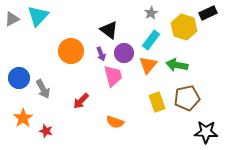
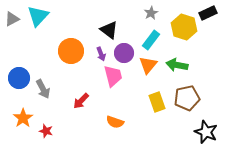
black star: rotated 20 degrees clockwise
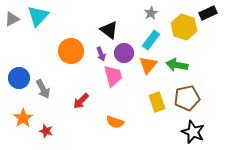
black star: moved 13 px left
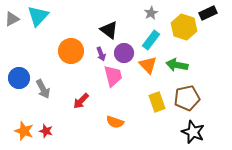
orange triangle: rotated 24 degrees counterclockwise
orange star: moved 1 px right, 13 px down; rotated 18 degrees counterclockwise
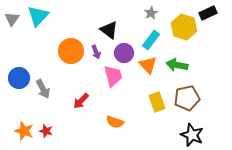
gray triangle: rotated 28 degrees counterclockwise
purple arrow: moved 5 px left, 2 px up
black star: moved 1 px left, 3 px down
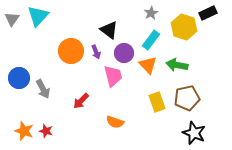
black star: moved 2 px right, 2 px up
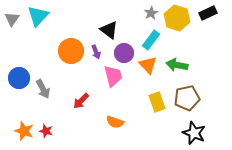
yellow hexagon: moved 7 px left, 9 px up
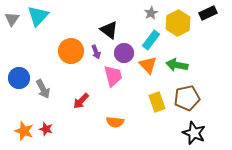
yellow hexagon: moved 1 px right, 5 px down; rotated 15 degrees clockwise
orange semicircle: rotated 12 degrees counterclockwise
red star: moved 2 px up
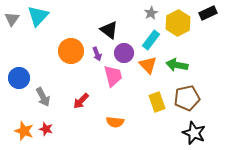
purple arrow: moved 1 px right, 2 px down
gray arrow: moved 8 px down
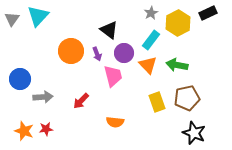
blue circle: moved 1 px right, 1 px down
gray arrow: rotated 66 degrees counterclockwise
red star: rotated 24 degrees counterclockwise
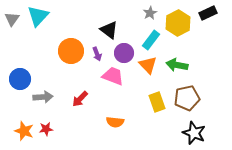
gray star: moved 1 px left
pink trapezoid: rotated 55 degrees counterclockwise
red arrow: moved 1 px left, 2 px up
